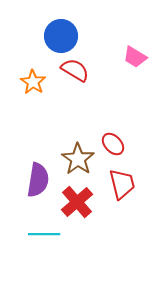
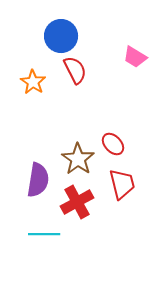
red semicircle: rotated 32 degrees clockwise
red cross: rotated 12 degrees clockwise
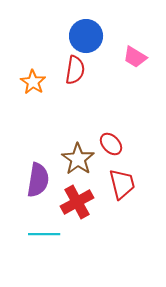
blue circle: moved 25 px right
red semicircle: rotated 36 degrees clockwise
red ellipse: moved 2 px left
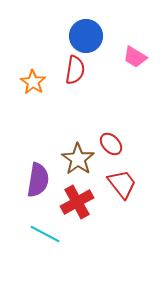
red trapezoid: rotated 24 degrees counterclockwise
cyan line: moved 1 px right; rotated 28 degrees clockwise
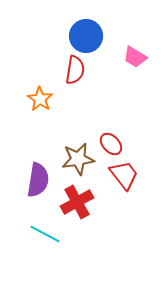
orange star: moved 7 px right, 17 px down
brown star: rotated 28 degrees clockwise
red trapezoid: moved 2 px right, 9 px up
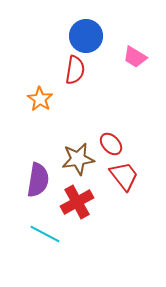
red trapezoid: moved 1 px down
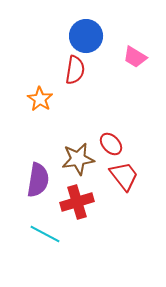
red cross: rotated 12 degrees clockwise
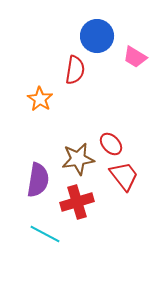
blue circle: moved 11 px right
